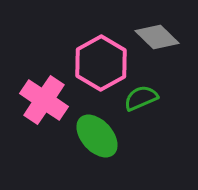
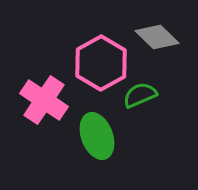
green semicircle: moved 1 px left, 3 px up
green ellipse: rotated 21 degrees clockwise
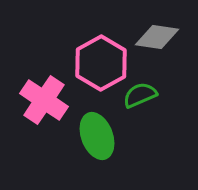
gray diamond: rotated 36 degrees counterclockwise
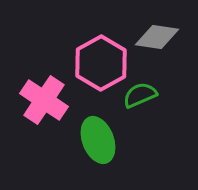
green ellipse: moved 1 px right, 4 px down
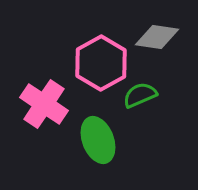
pink cross: moved 4 px down
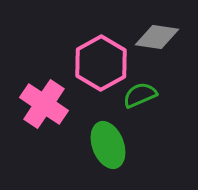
green ellipse: moved 10 px right, 5 px down
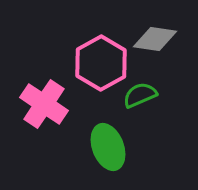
gray diamond: moved 2 px left, 2 px down
green ellipse: moved 2 px down
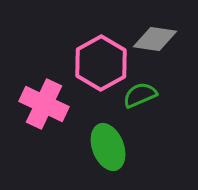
pink cross: rotated 9 degrees counterclockwise
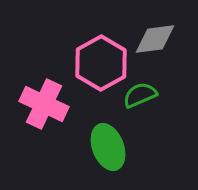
gray diamond: rotated 15 degrees counterclockwise
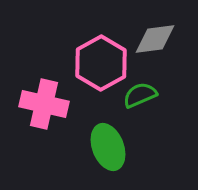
pink cross: rotated 12 degrees counterclockwise
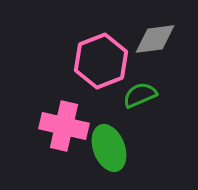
pink hexagon: moved 2 px up; rotated 8 degrees clockwise
pink cross: moved 20 px right, 22 px down
green ellipse: moved 1 px right, 1 px down
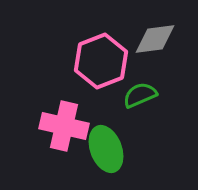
green ellipse: moved 3 px left, 1 px down
